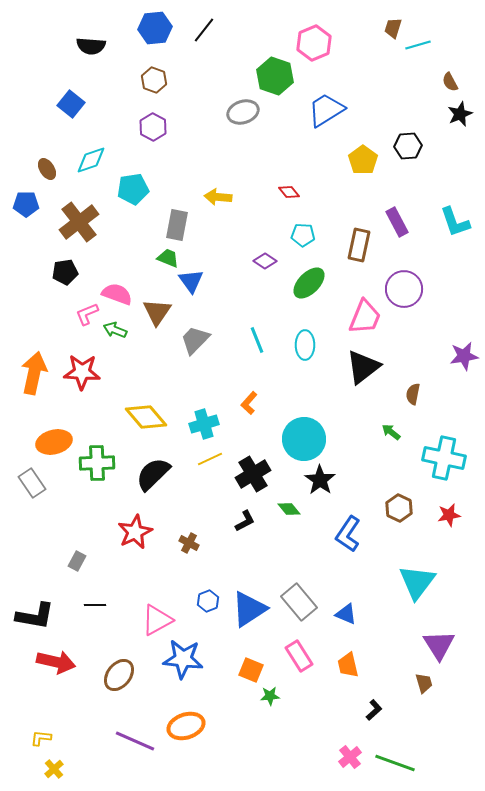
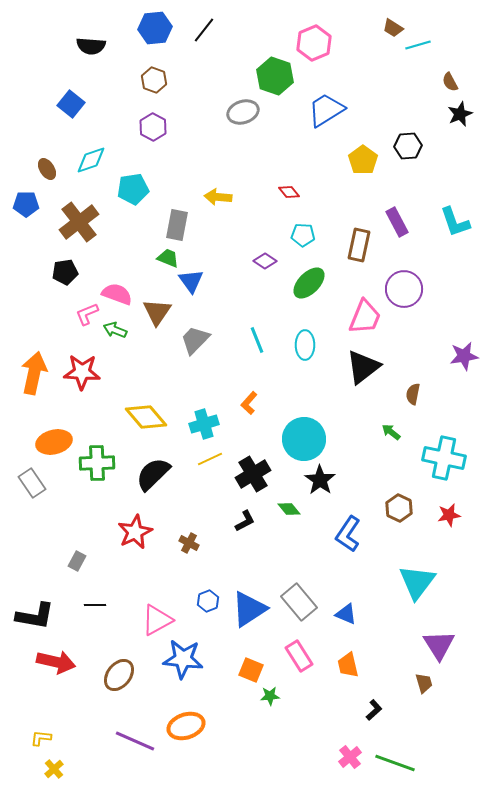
brown trapezoid at (393, 28): rotated 75 degrees counterclockwise
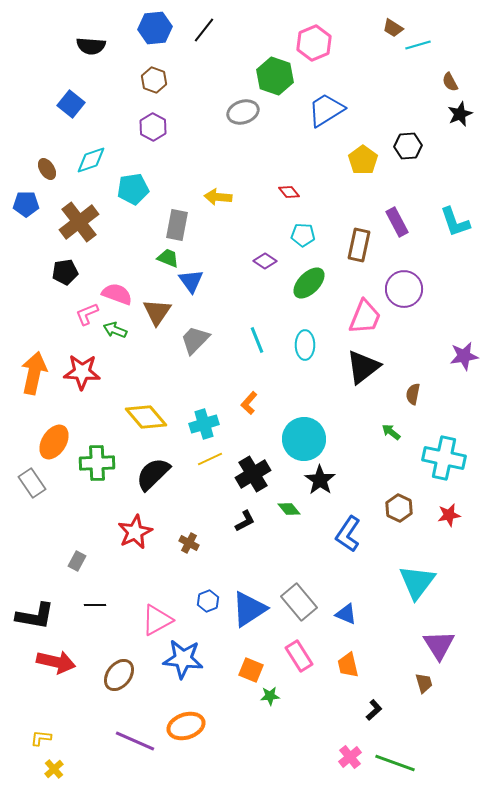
orange ellipse at (54, 442): rotated 44 degrees counterclockwise
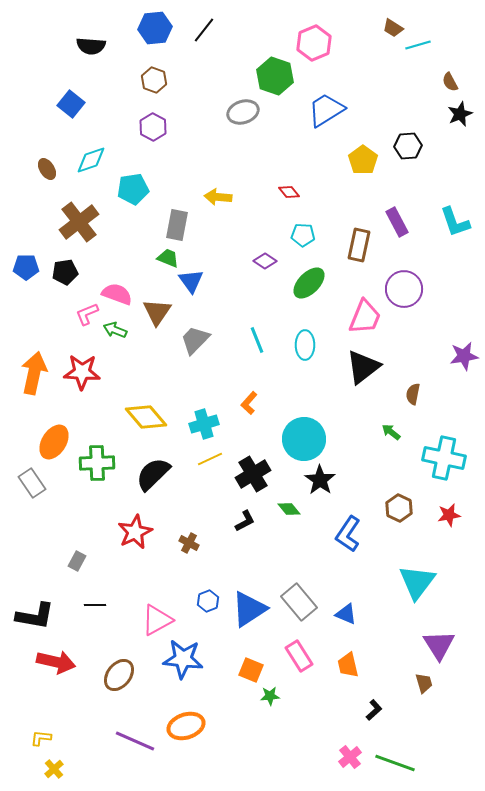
blue pentagon at (26, 204): moved 63 px down
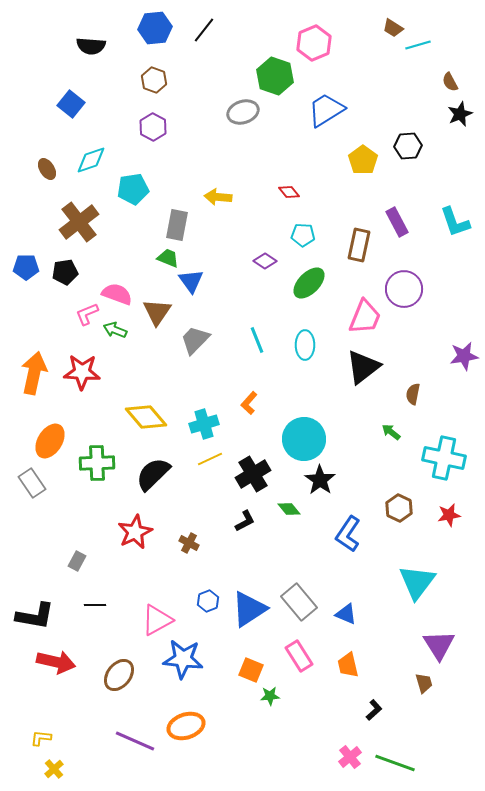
orange ellipse at (54, 442): moved 4 px left, 1 px up
